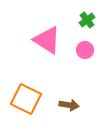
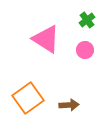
pink triangle: moved 1 px left, 1 px up
orange square: moved 2 px right, 1 px up; rotated 28 degrees clockwise
brown arrow: rotated 12 degrees counterclockwise
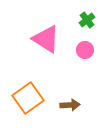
brown arrow: moved 1 px right
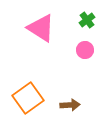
pink triangle: moved 5 px left, 11 px up
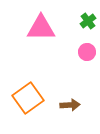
green cross: moved 1 px right, 1 px down
pink triangle: rotated 32 degrees counterclockwise
pink circle: moved 2 px right, 2 px down
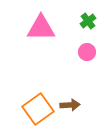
orange square: moved 10 px right, 11 px down
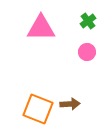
brown arrow: moved 1 px up
orange square: rotated 32 degrees counterclockwise
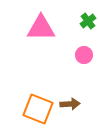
pink circle: moved 3 px left, 3 px down
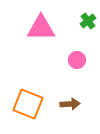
pink circle: moved 7 px left, 5 px down
orange square: moved 10 px left, 5 px up
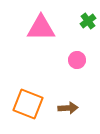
brown arrow: moved 2 px left, 4 px down
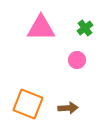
green cross: moved 3 px left, 7 px down
